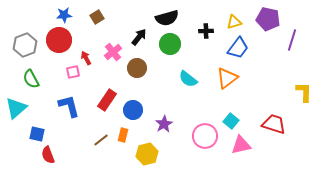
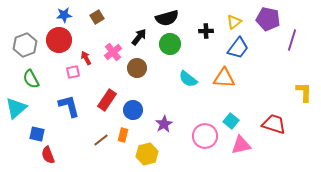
yellow triangle: rotated 21 degrees counterclockwise
orange triangle: moved 3 px left; rotated 40 degrees clockwise
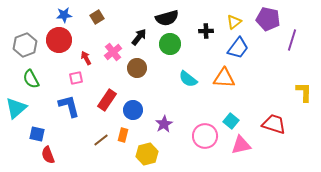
pink square: moved 3 px right, 6 px down
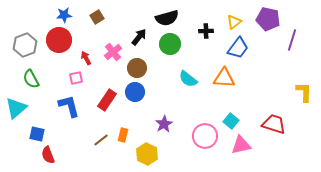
blue circle: moved 2 px right, 18 px up
yellow hexagon: rotated 20 degrees counterclockwise
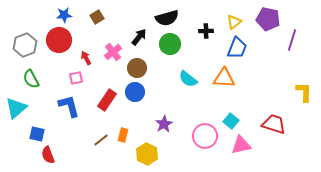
blue trapezoid: moved 1 px left; rotated 15 degrees counterclockwise
